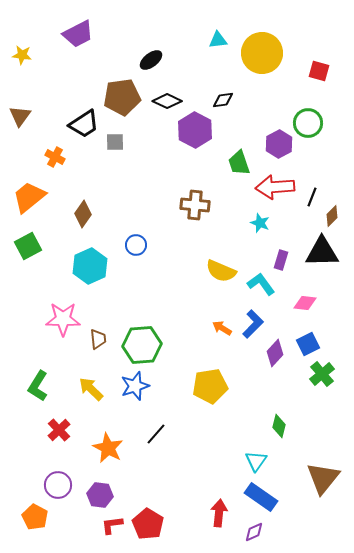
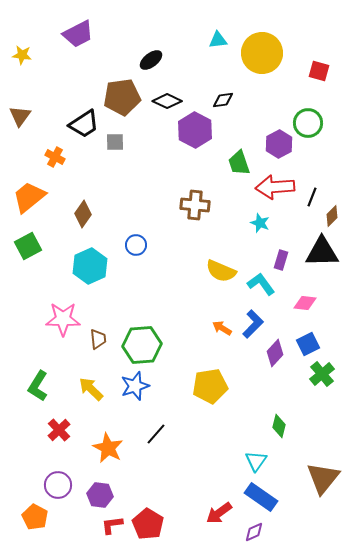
red arrow at (219, 513): rotated 132 degrees counterclockwise
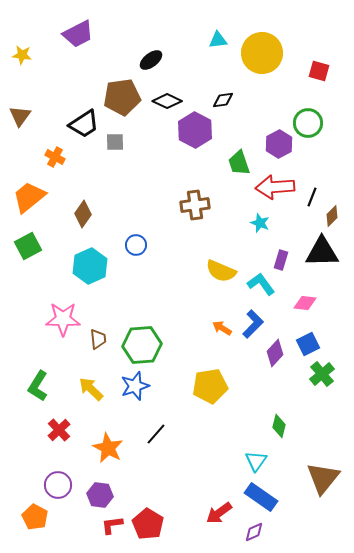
brown cross at (195, 205): rotated 12 degrees counterclockwise
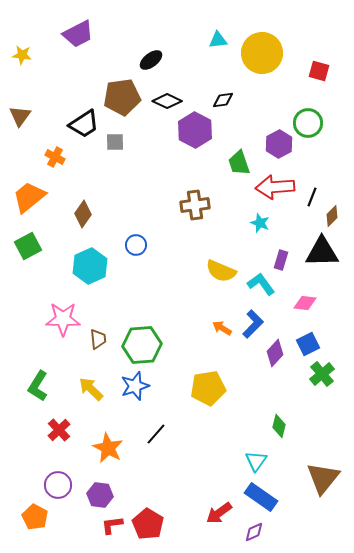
yellow pentagon at (210, 386): moved 2 px left, 2 px down
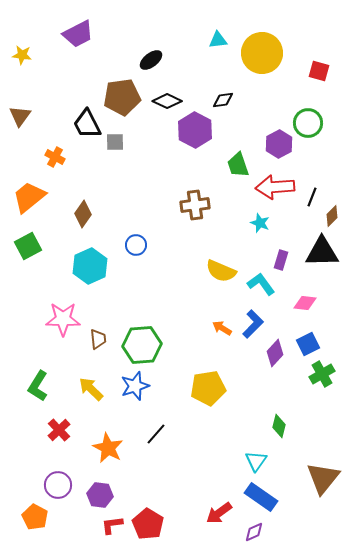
black trapezoid at (84, 124): moved 3 px right; rotated 96 degrees clockwise
green trapezoid at (239, 163): moved 1 px left, 2 px down
green cross at (322, 374): rotated 10 degrees clockwise
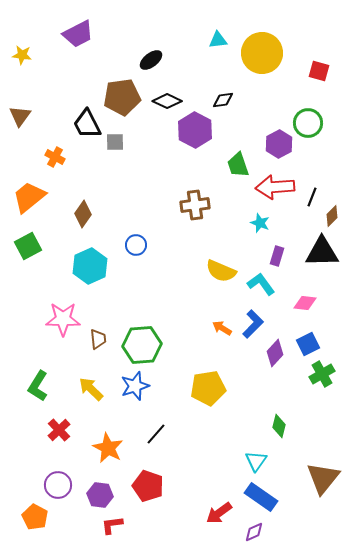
purple rectangle at (281, 260): moved 4 px left, 4 px up
red pentagon at (148, 524): moved 38 px up; rotated 12 degrees counterclockwise
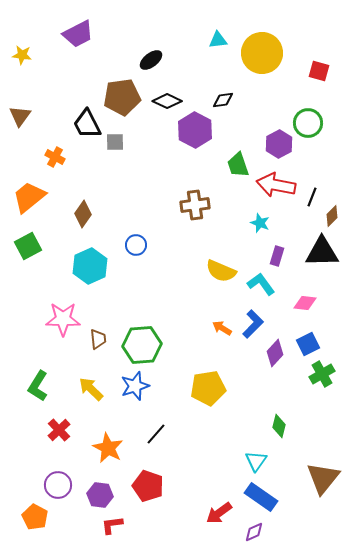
red arrow at (275, 187): moved 1 px right, 2 px up; rotated 15 degrees clockwise
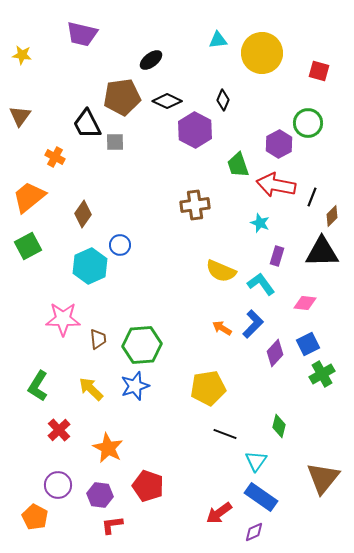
purple trapezoid at (78, 34): moved 4 px right; rotated 40 degrees clockwise
black diamond at (223, 100): rotated 60 degrees counterclockwise
blue circle at (136, 245): moved 16 px left
black line at (156, 434): moved 69 px right; rotated 70 degrees clockwise
